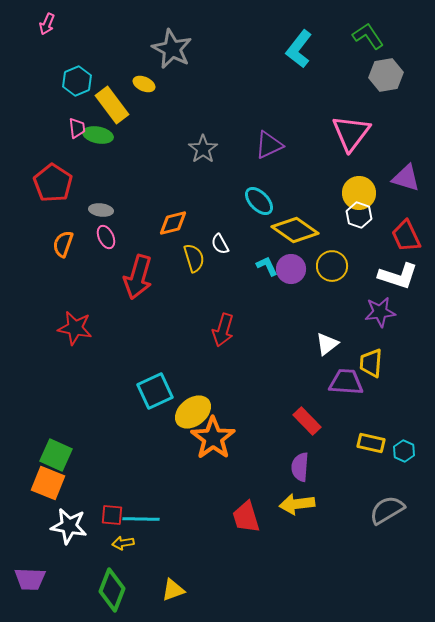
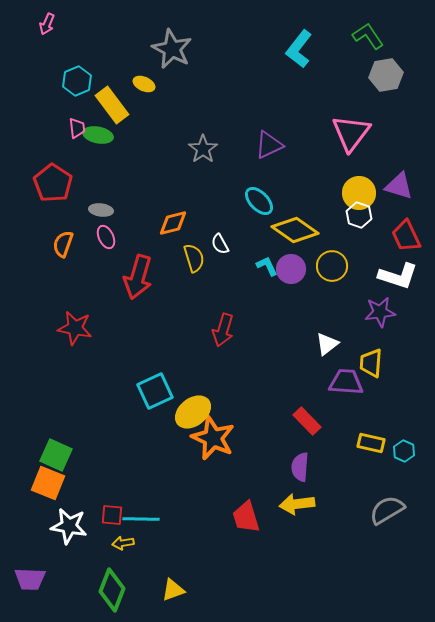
purple triangle at (406, 178): moved 7 px left, 8 px down
orange star at (213, 438): rotated 12 degrees counterclockwise
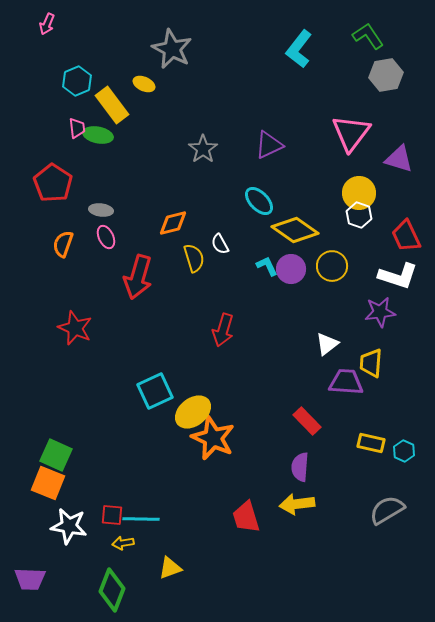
purple triangle at (399, 186): moved 27 px up
red star at (75, 328): rotated 12 degrees clockwise
yellow triangle at (173, 590): moved 3 px left, 22 px up
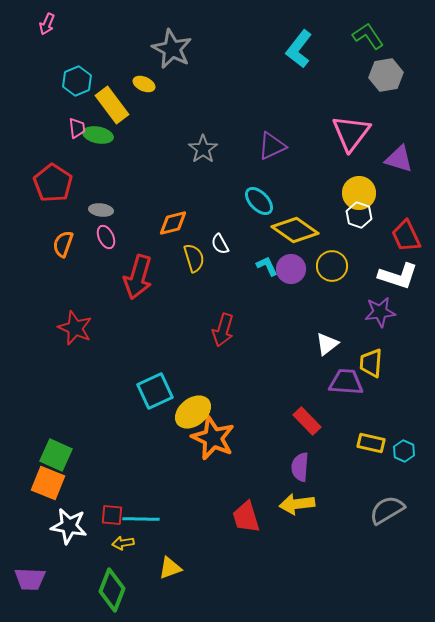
purple triangle at (269, 145): moved 3 px right, 1 px down
